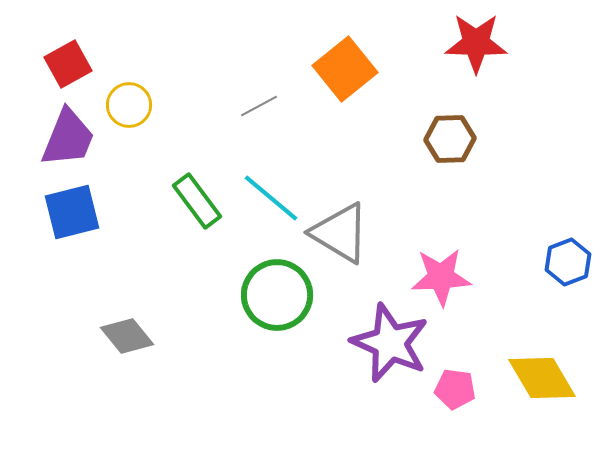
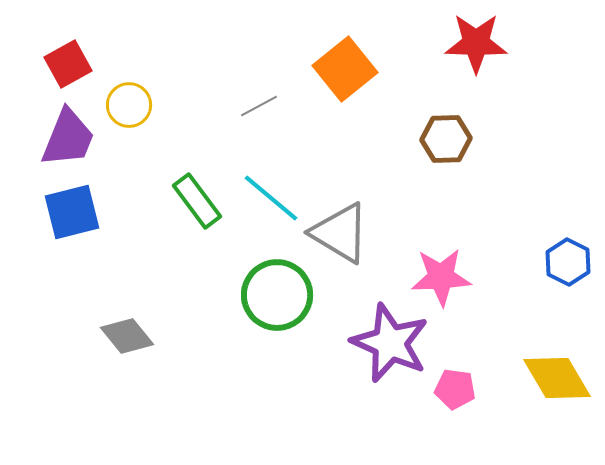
brown hexagon: moved 4 px left
blue hexagon: rotated 12 degrees counterclockwise
yellow diamond: moved 15 px right
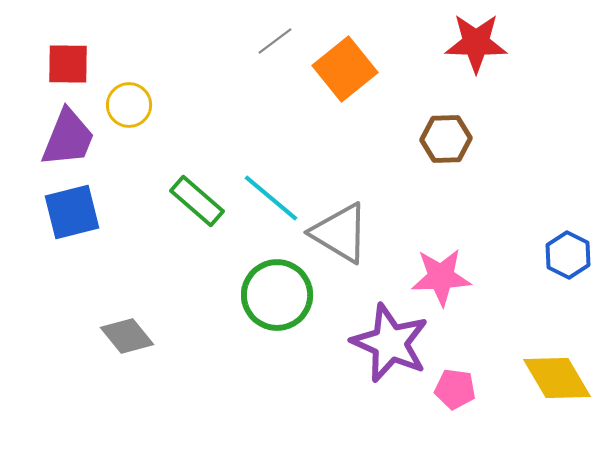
red square: rotated 30 degrees clockwise
gray line: moved 16 px right, 65 px up; rotated 9 degrees counterclockwise
green rectangle: rotated 12 degrees counterclockwise
blue hexagon: moved 7 px up
